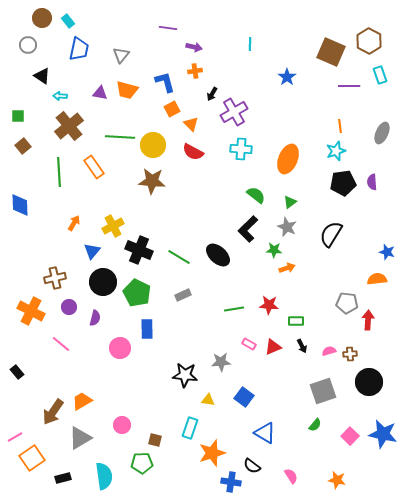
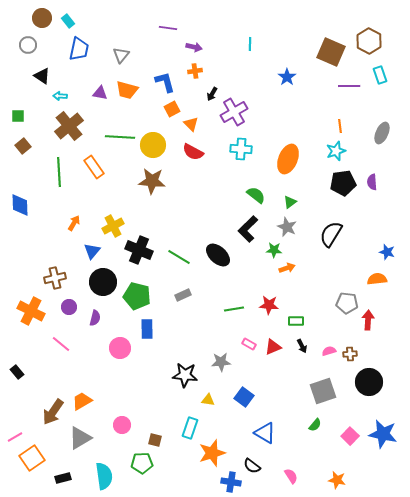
green pentagon at (137, 293): moved 3 px down; rotated 12 degrees counterclockwise
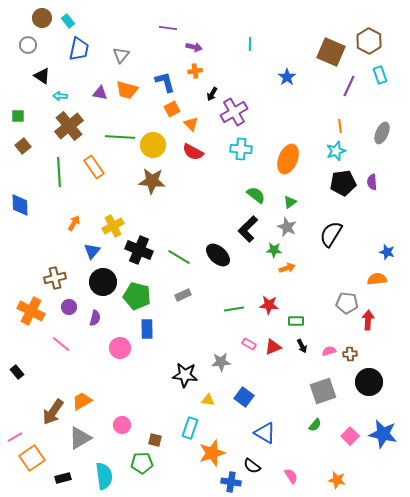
purple line at (349, 86): rotated 65 degrees counterclockwise
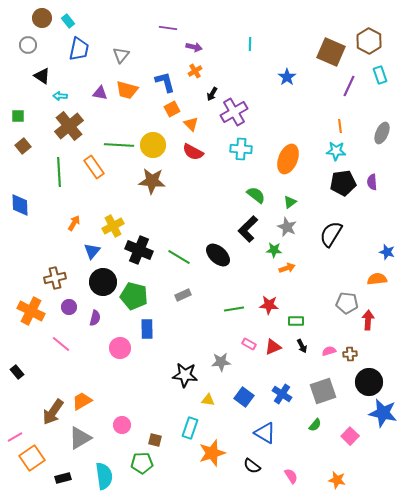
orange cross at (195, 71): rotated 24 degrees counterclockwise
green line at (120, 137): moved 1 px left, 8 px down
cyan star at (336, 151): rotated 24 degrees clockwise
green pentagon at (137, 296): moved 3 px left
blue star at (383, 434): moved 21 px up
blue cross at (231, 482): moved 51 px right, 88 px up; rotated 24 degrees clockwise
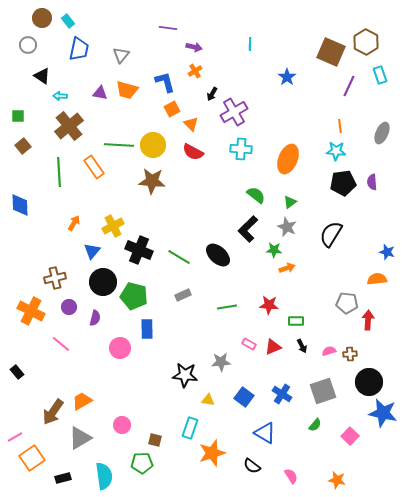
brown hexagon at (369, 41): moved 3 px left, 1 px down
green line at (234, 309): moved 7 px left, 2 px up
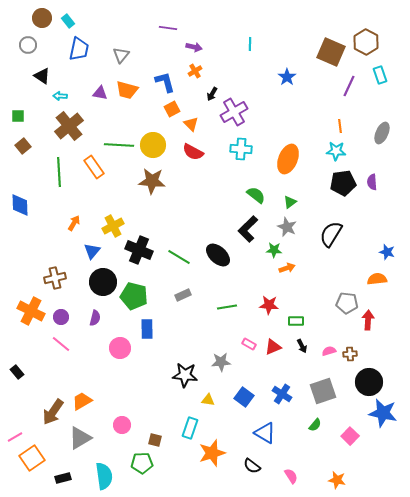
purple circle at (69, 307): moved 8 px left, 10 px down
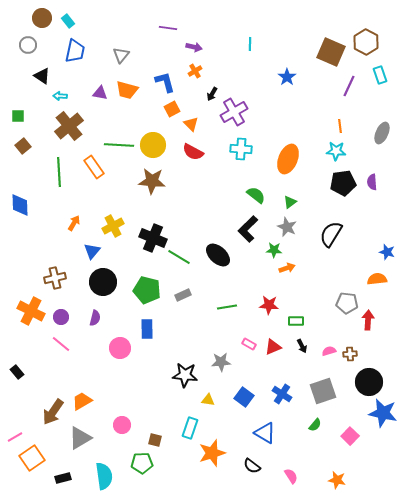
blue trapezoid at (79, 49): moved 4 px left, 2 px down
black cross at (139, 250): moved 14 px right, 12 px up
green pentagon at (134, 296): moved 13 px right, 6 px up
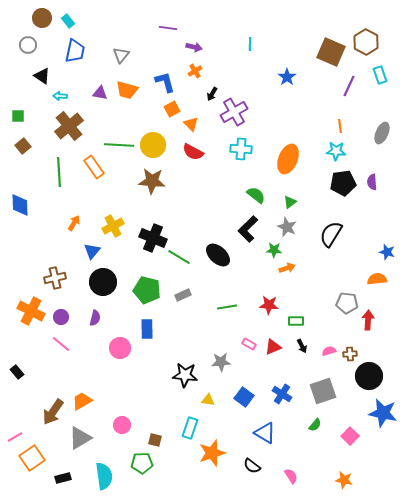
black circle at (369, 382): moved 6 px up
orange star at (337, 480): moved 7 px right
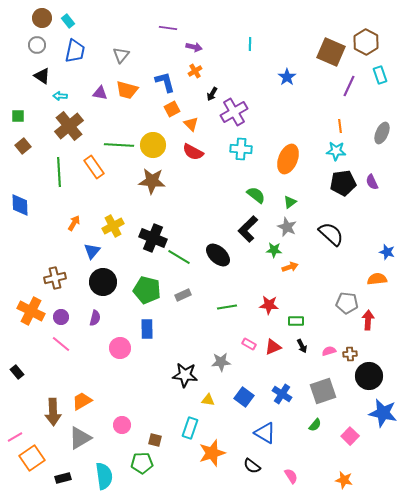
gray circle at (28, 45): moved 9 px right
purple semicircle at (372, 182): rotated 21 degrees counterclockwise
black semicircle at (331, 234): rotated 100 degrees clockwise
orange arrow at (287, 268): moved 3 px right, 1 px up
brown arrow at (53, 412): rotated 36 degrees counterclockwise
